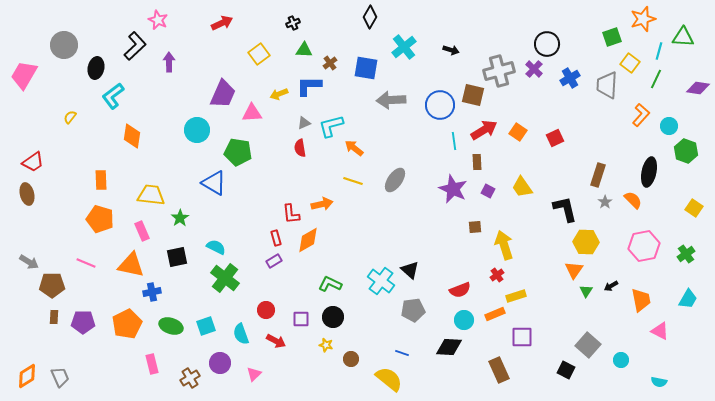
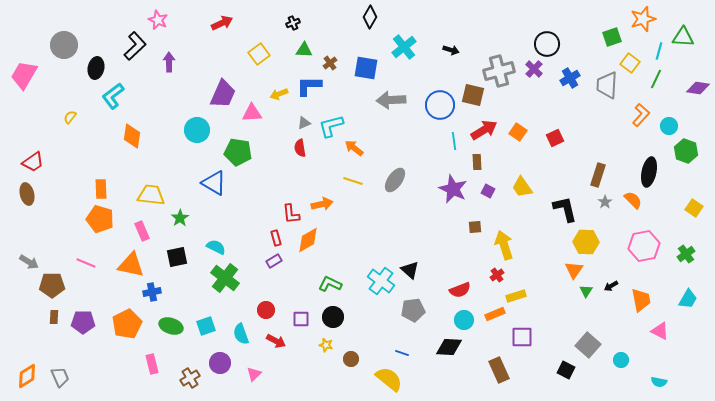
orange rectangle at (101, 180): moved 9 px down
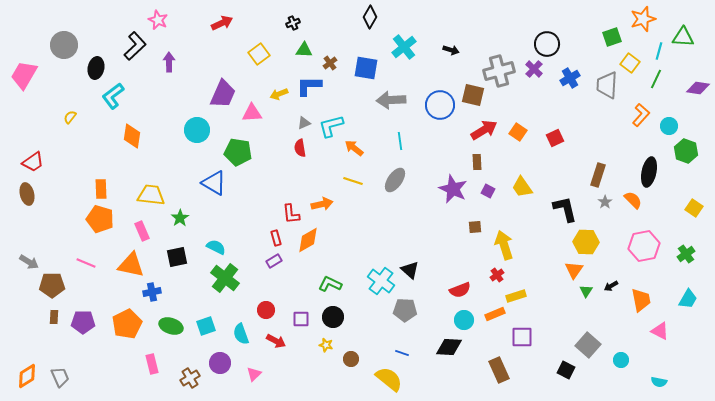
cyan line at (454, 141): moved 54 px left
gray pentagon at (413, 310): moved 8 px left; rotated 10 degrees clockwise
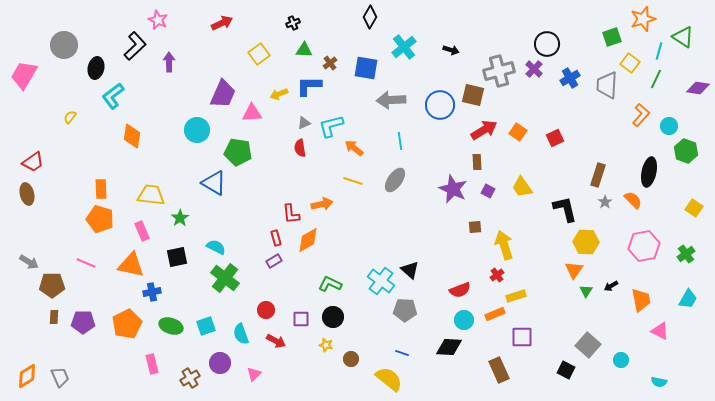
green triangle at (683, 37): rotated 30 degrees clockwise
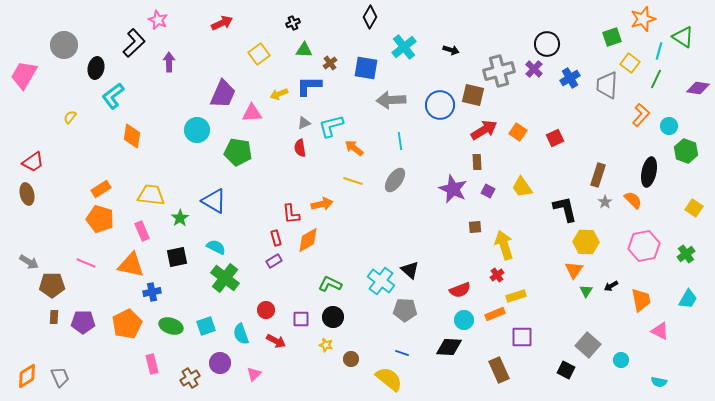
black L-shape at (135, 46): moved 1 px left, 3 px up
blue triangle at (214, 183): moved 18 px down
orange rectangle at (101, 189): rotated 60 degrees clockwise
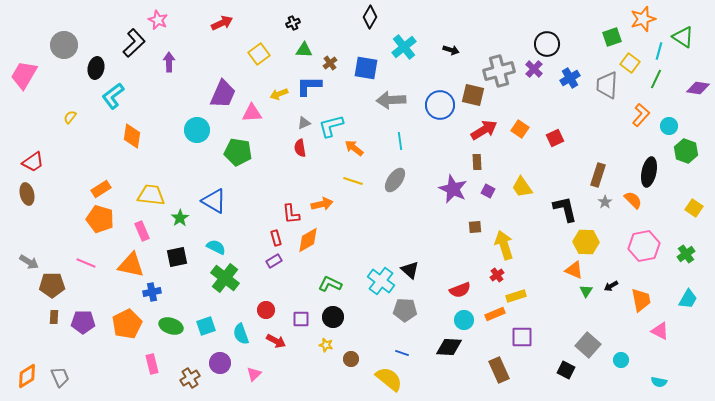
orange square at (518, 132): moved 2 px right, 3 px up
orange triangle at (574, 270): rotated 42 degrees counterclockwise
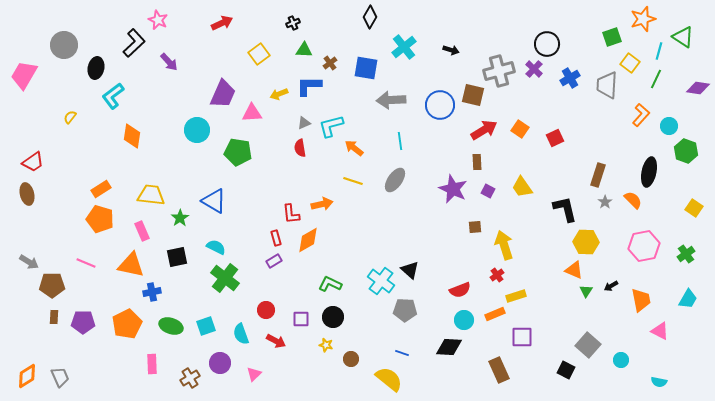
purple arrow at (169, 62): rotated 138 degrees clockwise
pink rectangle at (152, 364): rotated 12 degrees clockwise
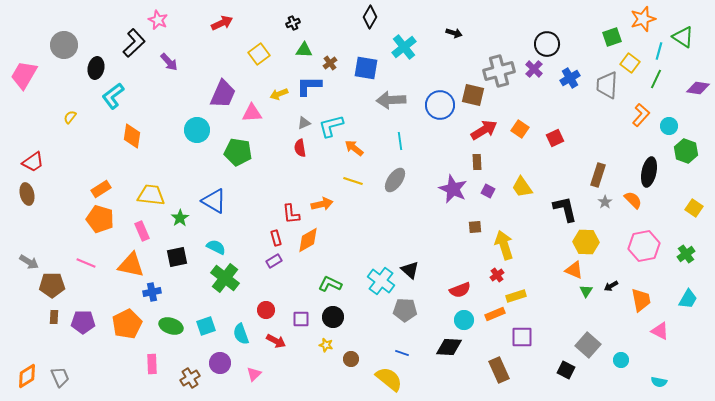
black arrow at (451, 50): moved 3 px right, 17 px up
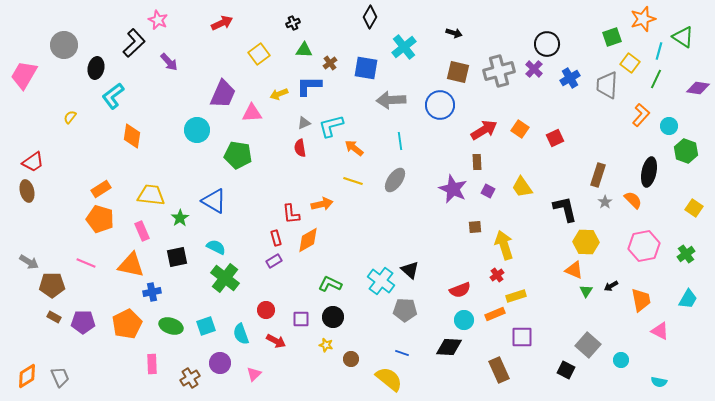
brown square at (473, 95): moved 15 px left, 23 px up
green pentagon at (238, 152): moved 3 px down
brown ellipse at (27, 194): moved 3 px up
brown rectangle at (54, 317): rotated 64 degrees counterclockwise
